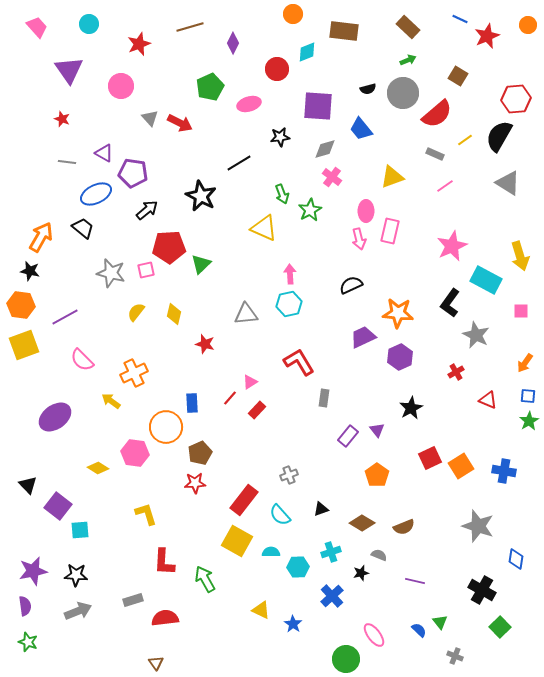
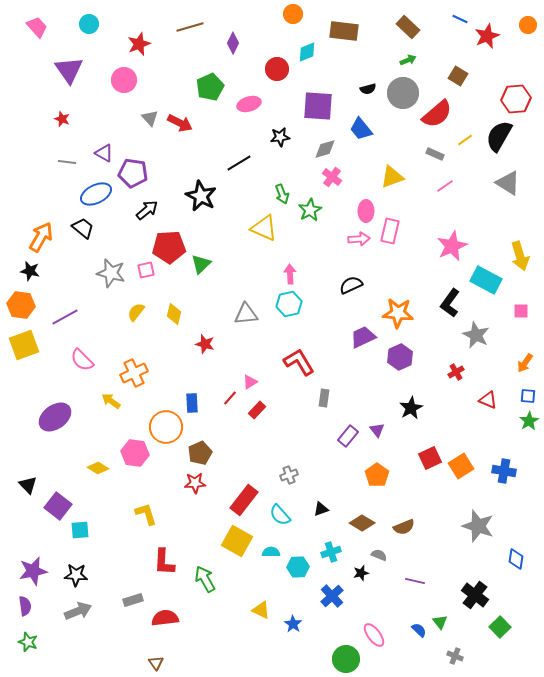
pink circle at (121, 86): moved 3 px right, 6 px up
pink arrow at (359, 239): rotated 80 degrees counterclockwise
black cross at (482, 590): moved 7 px left, 5 px down; rotated 8 degrees clockwise
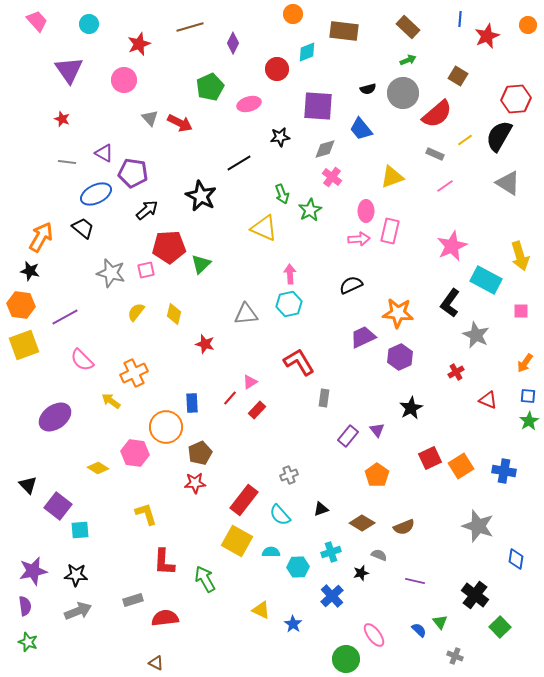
blue line at (460, 19): rotated 70 degrees clockwise
pink trapezoid at (37, 27): moved 6 px up
brown triangle at (156, 663): rotated 28 degrees counterclockwise
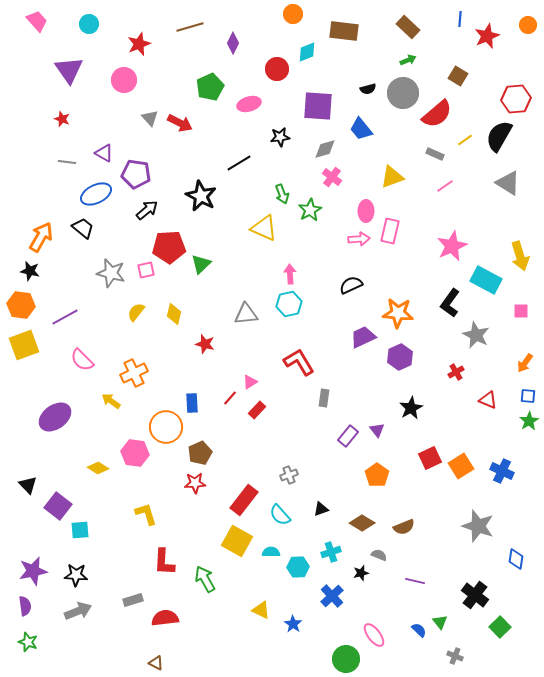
purple pentagon at (133, 173): moved 3 px right, 1 px down
blue cross at (504, 471): moved 2 px left; rotated 15 degrees clockwise
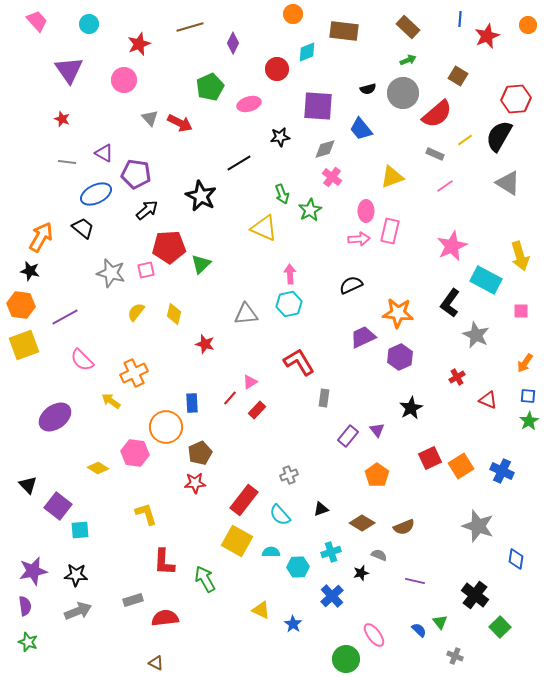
red cross at (456, 372): moved 1 px right, 5 px down
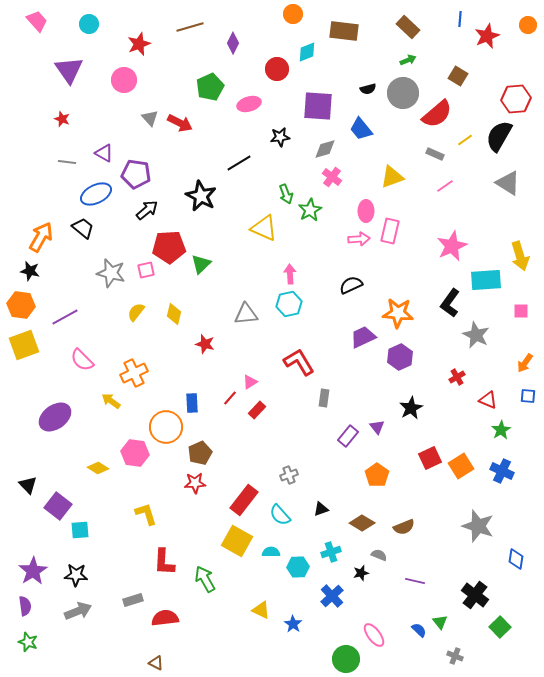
green arrow at (282, 194): moved 4 px right
cyan rectangle at (486, 280): rotated 32 degrees counterclockwise
green star at (529, 421): moved 28 px left, 9 px down
purple triangle at (377, 430): moved 3 px up
purple star at (33, 571): rotated 20 degrees counterclockwise
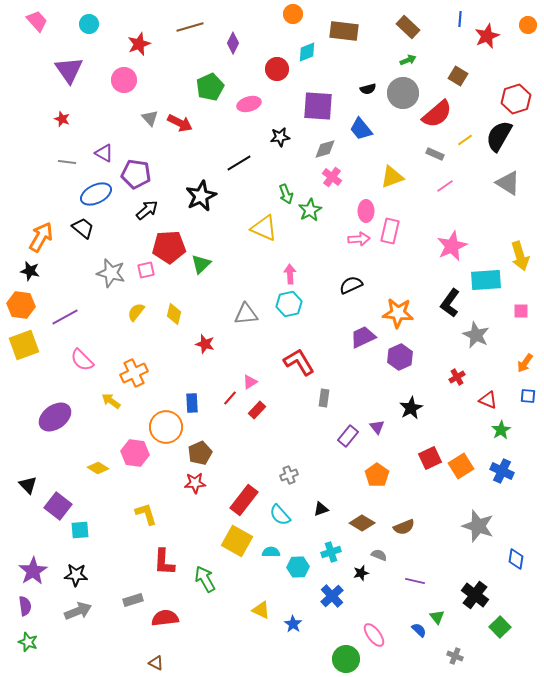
red hexagon at (516, 99): rotated 12 degrees counterclockwise
black star at (201, 196): rotated 20 degrees clockwise
green triangle at (440, 622): moved 3 px left, 5 px up
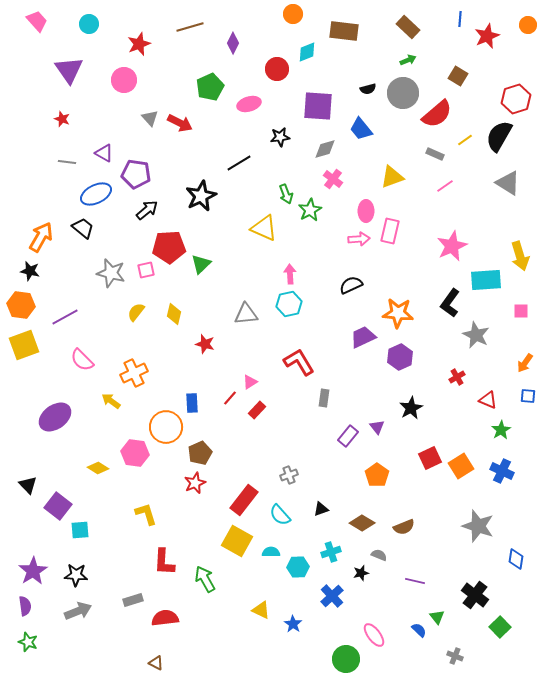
pink cross at (332, 177): moved 1 px right, 2 px down
red star at (195, 483): rotated 20 degrees counterclockwise
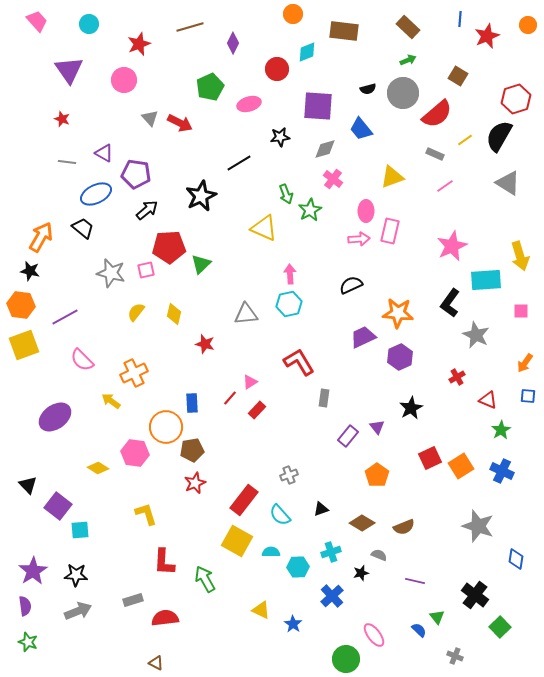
brown pentagon at (200, 453): moved 8 px left, 3 px up; rotated 15 degrees clockwise
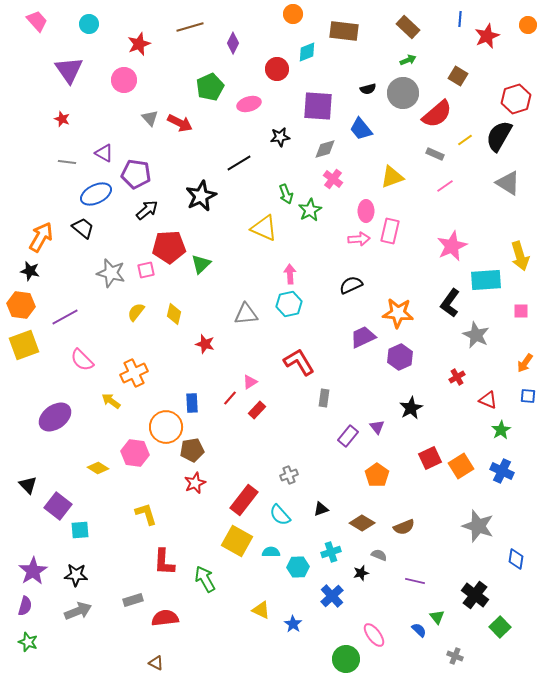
purple semicircle at (25, 606): rotated 24 degrees clockwise
